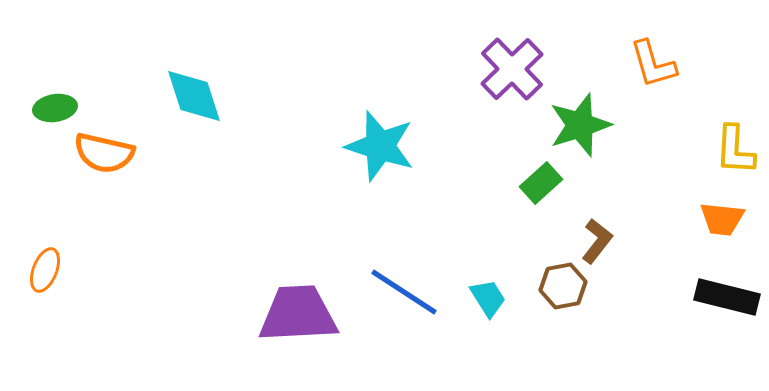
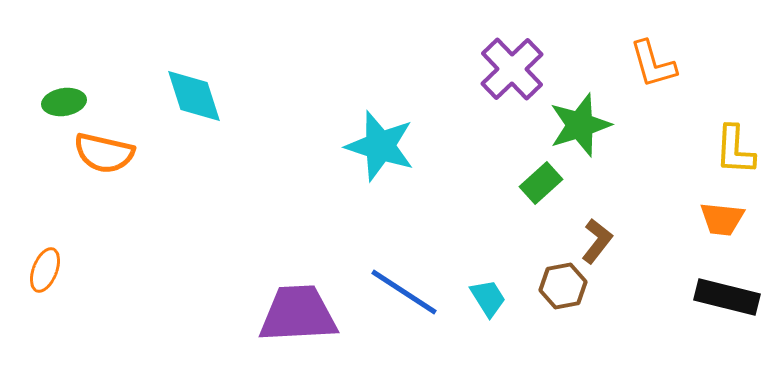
green ellipse: moved 9 px right, 6 px up
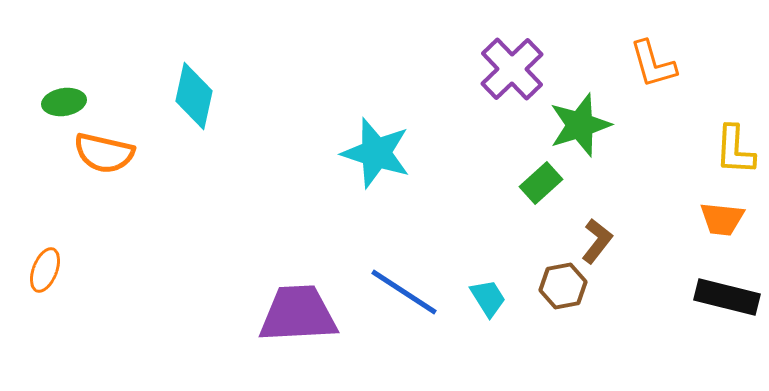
cyan diamond: rotated 30 degrees clockwise
cyan star: moved 4 px left, 7 px down
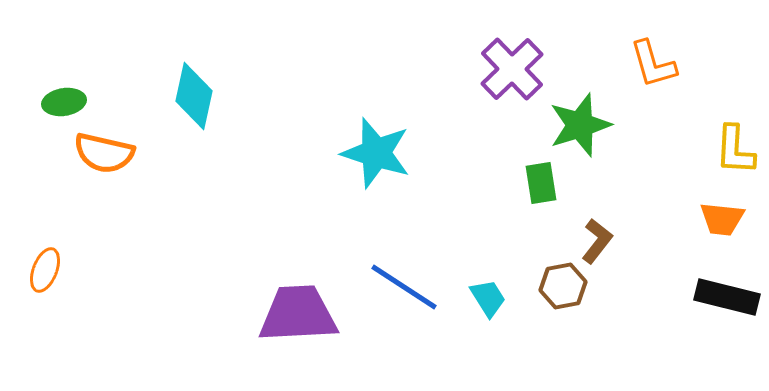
green rectangle: rotated 57 degrees counterclockwise
blue line: moved 5 px up
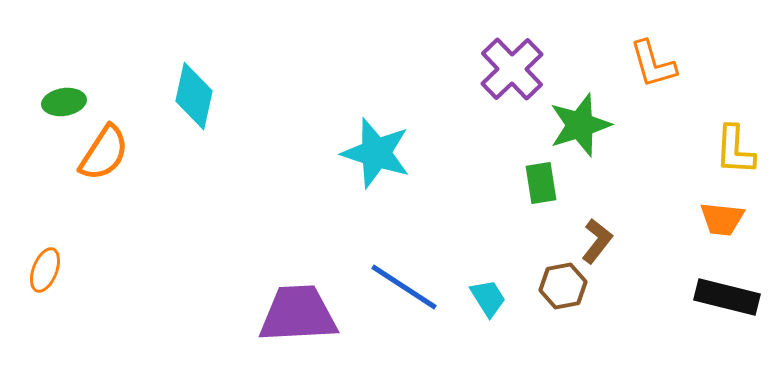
orange semicircle: rotated 70 degrees counterclockwise
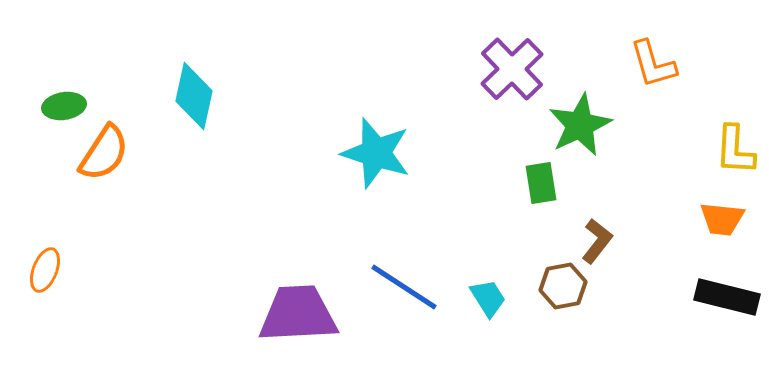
green ellipse: moved 4 px down
green star: rotated 8 degrees counterclockwise
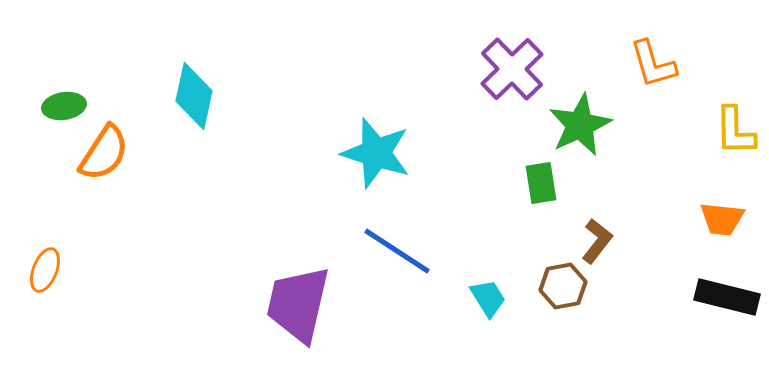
yellow L-shape: moved 19 px up; rotated 4 degrees counterclockwise
blue line: moved 7 px left, 36 px up
purple trapezoid: moved 10 px up; rotated 74 degrees counterclockwise
